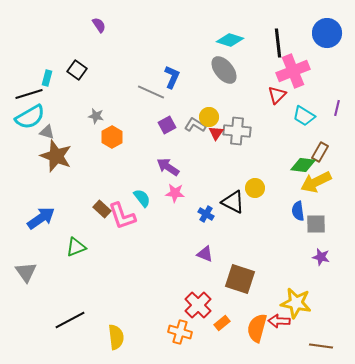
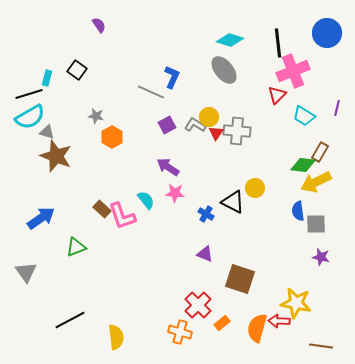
cyan semicircle at (142, 198): moved 4 px right, 2 px down
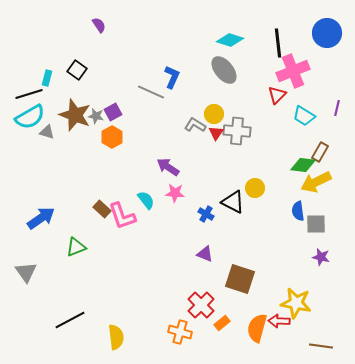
yellow circle at (209, 117): moved 5 px right, 3 px up
purple square at (167, 125): moved 54 px left, 13 px up
brown star at (56, 156): moved 19 px right, 41 px up
red cross at (198, 305): moved 3 px right
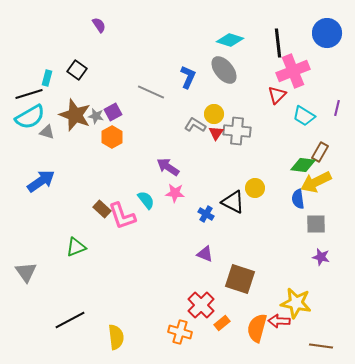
blue L-shape at (172, 77): moved 16 px right
blue semicircle at (298, 211): moved 12 px up
blue arrow at (41, 218): moved 37 px up
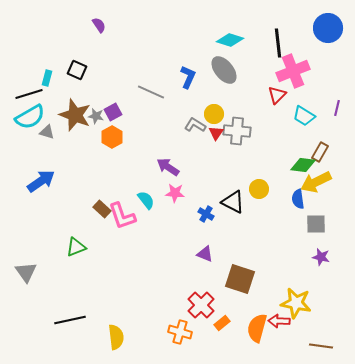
blue circle at (327, 33): moved 1 px right, 5 px up
black square at (77, 70): rotated 12 degrees counterclockwise
yellow circle at (255, 188): moved 4 px right, 1 px down
black line at (70, 320): rotated 16 degrees clockwise
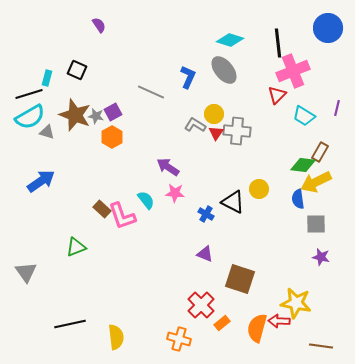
black line at (70, 320): moved 4 px down
orange cross at (180, 332): moved 1 px left, 7 px down
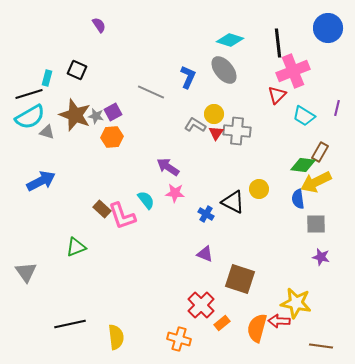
orange hexagon at (112, 137): rotated 25 degrees clockwise
blue arrow at (41, 181): rotated 8 degrees clockwise
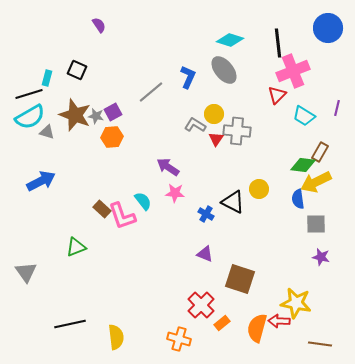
gray line at (151, 92): rotated 64 degrees counterclockwise
red triangle at (216, 133): moved 6 px down
cyan semicircle at (146, 200): moved 3 px left, 1 px down
brown line at (321, 346): moved 1 px left, 2 px up
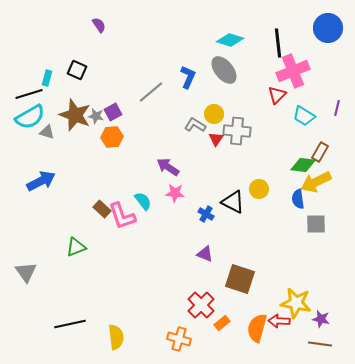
purple star at (321, 257): moved 62 px down
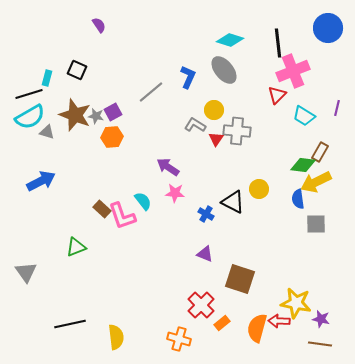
yellow circle at (214, 114): moved 4 px up
